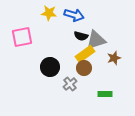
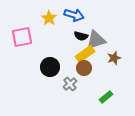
yellow star: moved 5 px down; rotated 28 degrees clockwise
green rectangle: moved 1 px right, 3 px down; rotated 40 degrees counterclockwise
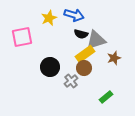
yellow star: rotated 14 degrees clockwise
black semicircle: moved 2 px up
gray cross: moved 1 px right, 3 px up
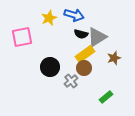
gray triangle: moved 1 px right, 3 px up; rotated 15 degrees counterclockwise
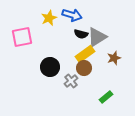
blue arrow: moved 2 px left
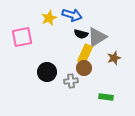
yellow rectangle: rotated 30 degrees counterclockwise
black circle: moved 3 px left, 5 px down
gray cross: rotated 32 degrees clockwise
green rectangle: rotated 48 degrees clockwise
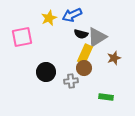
blue arrow: rotated 138 degrees clockwise
black circle: moved 1 px left
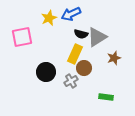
blue arrow: moved 1 px left, 1 px up
yellow rectangle: moved 10 px left
gray cross: rotated 24 degrees counterclockwise
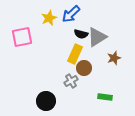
blue arrow: rotated 18 degrees counterclockwise
black circle: moved 29 px down
green rectangle: moved 1 px left
